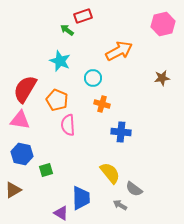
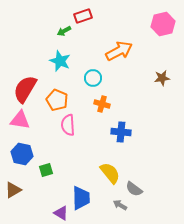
green arrow: moved 3 px left, 1 px down; rotated 64 degrees counterclockwise
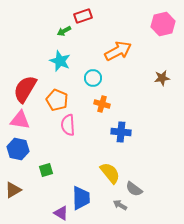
orange arrow: moved 1 px left
blue hexagon: moved 4 px left, 5 px up
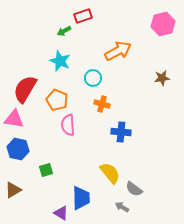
pink triangle: moved 6 px left, 1 px up
gray arrow: moved 2 px right, 2 px down
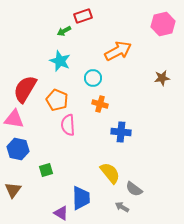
orange cross: moved 2 px left
brown triangle: rotated 24 degrees counterclockwise
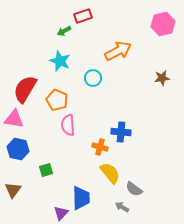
orange cross: moved 43 px down
purple triangle: rotated 42 degrees clockwise
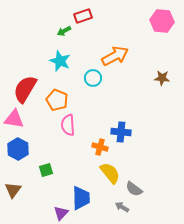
pink hexagon: moved 1 px left, 3 px up; rotated 20 degrees clockwise
orange arrow: moved 3 px left, 5 px down
brown star: rotated 14 degrees clockwise
blue hexagon: rotated 15 degrees clockwise
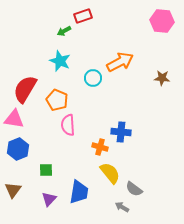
orange arrow: moved 5 px right, 6 px down
blue hexagon: rotated 10 degrees clockwise
green square: rotated 16 degrees clockwise
blue trapezoid: moved 2 px left, 6 px up; rotated 10 degrees clockwise
purple triangle: moved 12 px left, 14 px up
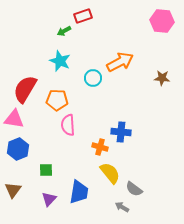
orange pentagon: rotated 20 degrees counterclockwise
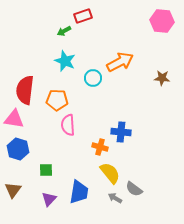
cyan star: moved 5 px right
red semicircle: moved 1 px down; rotated 24 degrees counterclockwise
blue hexagon: rotated 20 degrees counterclockwise
gray arrow: moved 7 px left, 9 px up
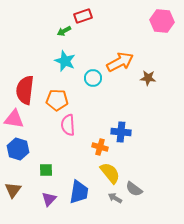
brown star: moved 14 px left
